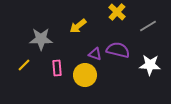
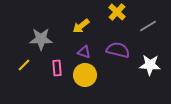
yellow arrow: moved 3 px right
purple triangle: moved 11 px left, 2 px up
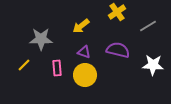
yellow cross: rotated 12 degrees clockwise
white star: moved 3 px right
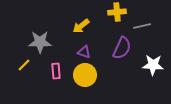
yellow cross: rotated 30 degrees clockwise
gray line: moved 6 px left; rotated 18 degrees clockwise
gray star: moved 1 px left, 3 px down
purple semicircle: moved 4 px right, 2 px up; rotated 100 degrees clockwise
pink rectangle: moved 1 px left, 3 px down
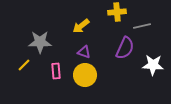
purple semicircle: moved 3 px right
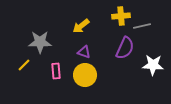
yellow cross: moved 4 px right, 4 px down
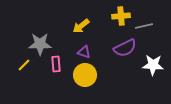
gray line: moved 2 px right
gray star: moved 2 px down
purple semicircle: rotated 40 degrees clockwise
pink rectangle: moved 7 px up
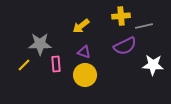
purple semicircle: moved 2 px up
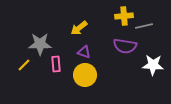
yellow cross: moved 3 px right
yellow arrow: moved 2 px left, 2 px down
purple semicircle: rotated 35 degrees clockwise
